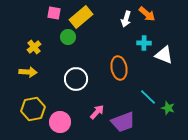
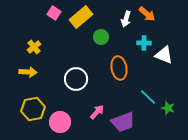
pink square: rotated 24 degrees clockwise
green circle: moved 33 px right
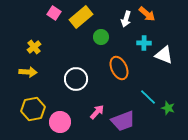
orange ellipse: rotated 15 degrees counterclockwise
purple trapezoid: moved 1 px up
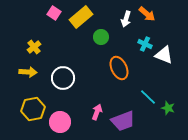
cyan cross: moved 1 px right, 1 px down; rotated 24 degrees clockwise
white circle: moved 13 px left, 1 px up
pink arrow: rotated 21 degrees counterclockwise
